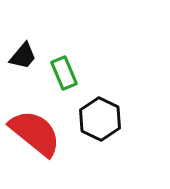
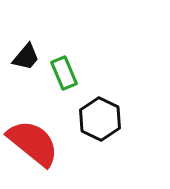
black trapezoid: moved 3 px right, 1 px down
red semicircle: moved 2 px left, 10 px down
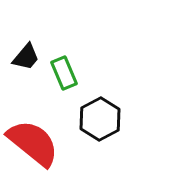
black hexagon: rotated 6 degrees clockwise
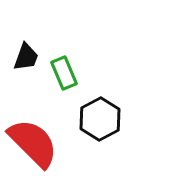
black trapezoid: rotated 20 degrees counterclockwise
red semicircle: rotated 6 degrees clockwise
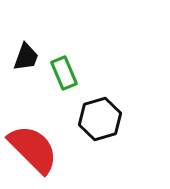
black hexagon: rotated 12 degrees clockwise
red semicircle: moved 6 px down
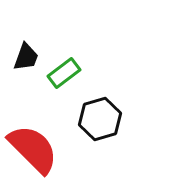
green rectangle: rotated 76 degrees clockwise
